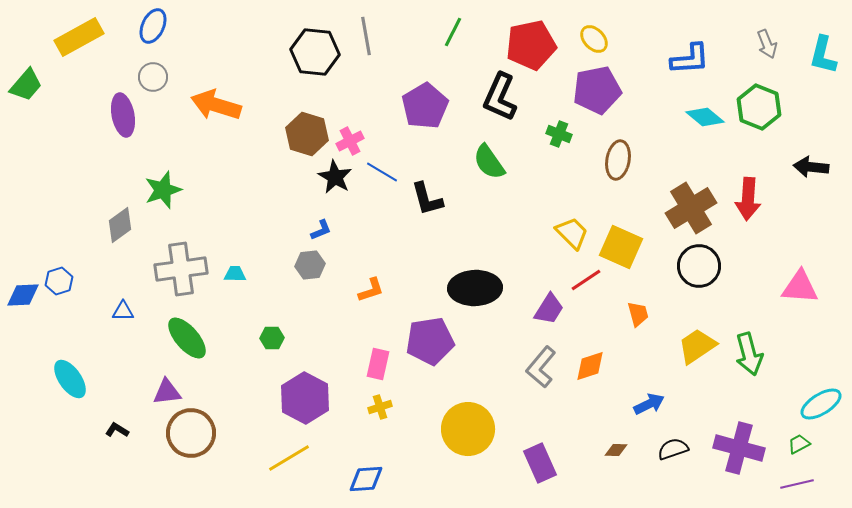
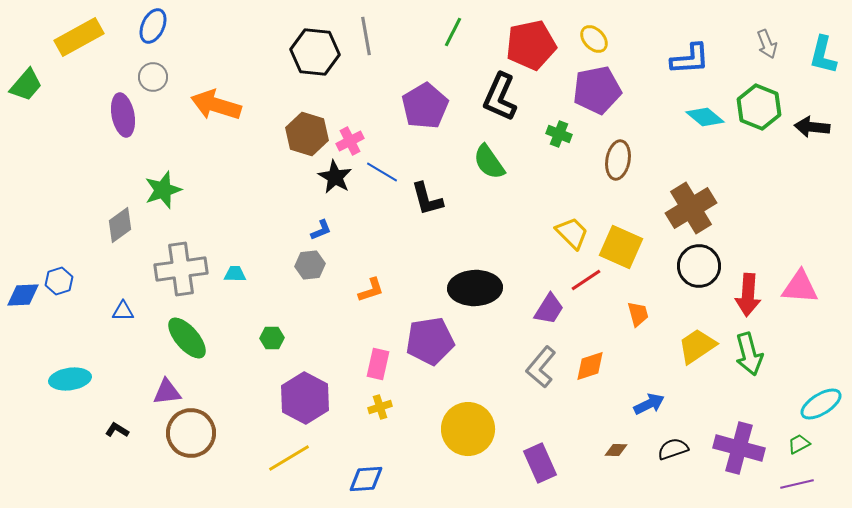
black arrow at (811, 167): moved 1 px right, 40 px up
red arrow at (748, 199): moved 96 px down
cyan ellipse at (70, 379): rotated 63 degrees counterclockwise
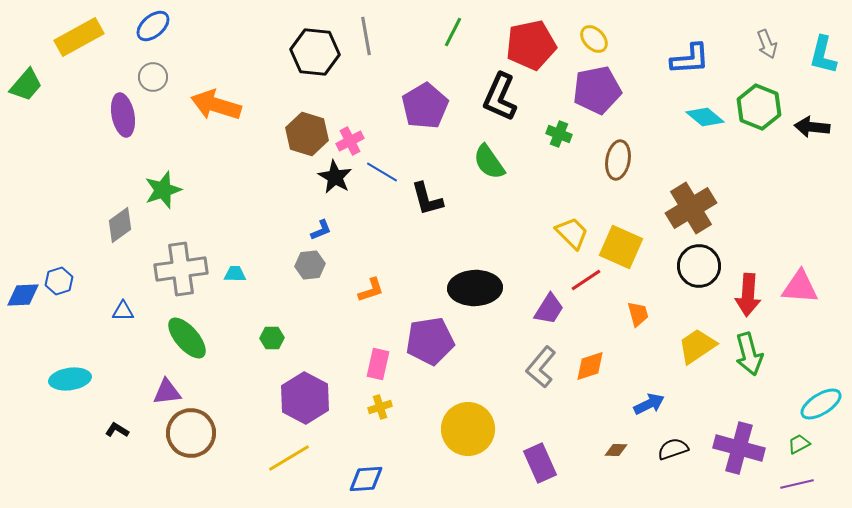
blue ellipse at (153, 26): rotated 24 degrees clockwise
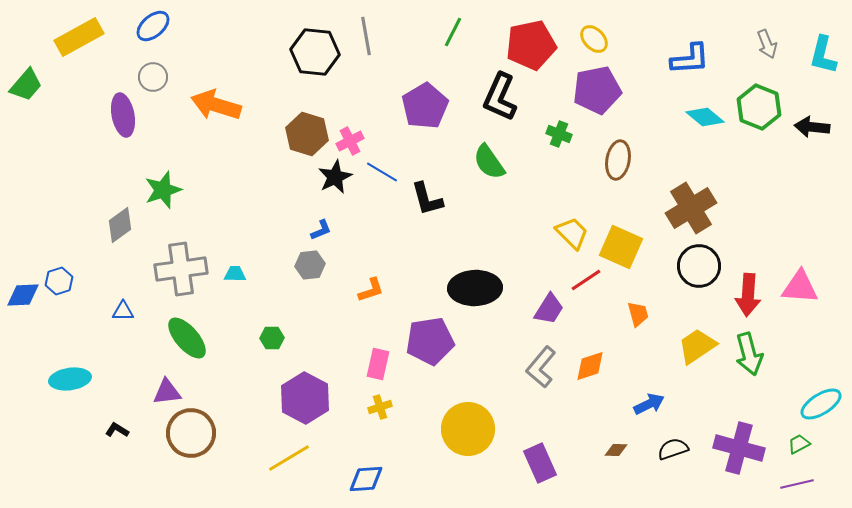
black star at (335, 177): rotated 16 degrees clockwise
